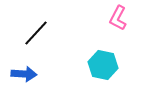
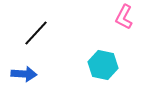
pink L-shape: moved 6 px right, 1 px up
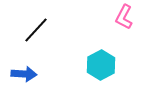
black line: moved 3 px up
cyan hexagon: moved 2 px left; rotated 20 degrees clockwise
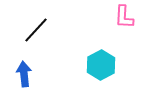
pink L-shape: rotated 25 degrees counterclockwise
blue arrow: rotated 100 degrees counterclockwise
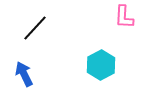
black line: moved 1 px left, 2 px up
blue arrow: rotated 20 degrees counterclockwise
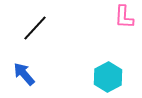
cyan hexagon: moved 7 px right, 12 px down
blue arrow: rotated 15 degrees counterclockwise
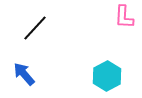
cyan hexagon: moved 1 px left, 1 px up
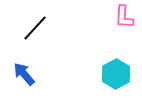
cyan hexagon: moved 9 px right, 2 px up
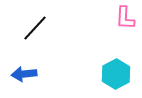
pink L-shape: moved 1 px right, 1 px down
blue arrow: rotated 55 degrees counterclockwise
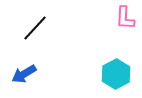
blue arrow: rotated 25 degrees counterclockwise
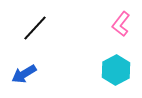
pink L-shape: moved 4 px left, 6 px down; rotated 35 degrees clockwise
cyan hexagon: moved 4 px up
